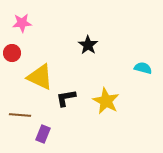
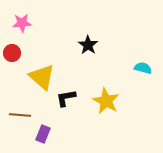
yellow triangle: moved 2 px right; rotated 16 degrees clockwise
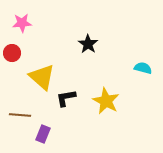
black star: moved 1 px up
